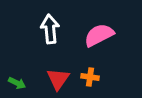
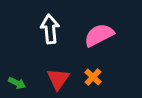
orange cross: moved 3 px right; rotated 36 degrees clockwise
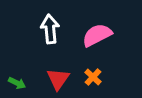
pink semicircle: moved 2 px left
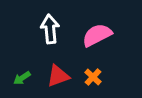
red triangle: moved 3 px up; rotated 35 degrees clockwise
green arrow: moved 5 px right, 5 px up; rotated 120 degrees clockwise
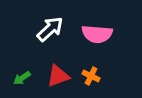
white arrow: rotated 52 degrees clockwise
pink semicircle: moved 1 px up; rotated 148 degrees counterclockwise
orange cross: moved 2 px left, 1 px up; rotated 18 degrees counterclockwise
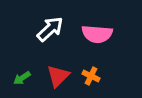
red triangle: rotated 25 degrees counterclockwise
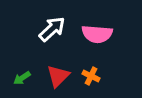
white arrow: moved 2 px right
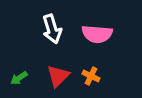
white arrow: rotated 116 degrees clockwise
green arrow: moved 3 px left
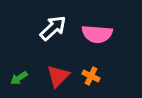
white arrow: moved 1 px right, 1 px up; rotated 116 degrees counterclockwise
